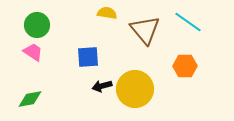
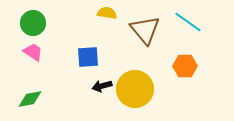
green circle: moved 4 px left, 2 px up
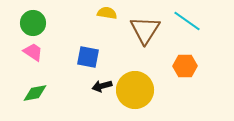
cyan line: moved 1 px left, 1 px up
brown triangle: rotated 12 degrees clockwise
blue square: rotated 15 degrees clockwise
yellow circle: moved 1 px down
green diamond: moved 5 px right, 6 px up
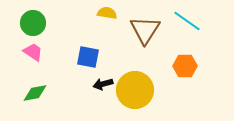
black arrow: moved 1 px right, 2 px up
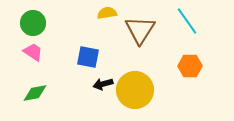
yellow semicircle: rotated 18 degrees counterclockwise
cyan line: rotated 20 degrees clockwise
brown triangle: moved 5 px left
orange hexagon: moved 5 px right
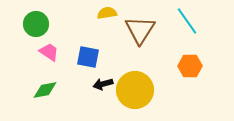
green circle: moved 3 px right, 1 px down
pink trapezoid: moved 16 px right
green diamond: moved 10 px right, 3 px up
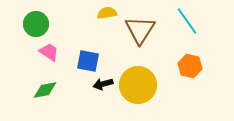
blue square: moved 4 px down
orange hexagon: rotated 15 degrees clockwise
yellow circle: moved 3 px right, 5 px up
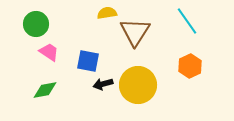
brown triangle: moved 5 px left, 2 px down
orange hexagon: rotated 20 degrees clockwise
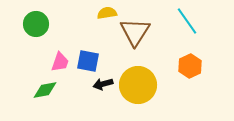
pink trapezoid: moved 11 px right, 10 px down; rotated 75 degrees clockwise
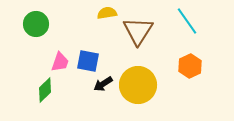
brown triangle: moved 3 px right, 1 px up
black arrow: rotated 18 degrees counterclockwise
green diamond: rotated 35 degrees counterclockwise
